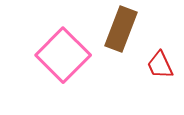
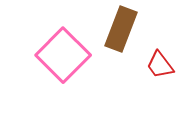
red trapezoid: rotated 12 degrees counterclockwise
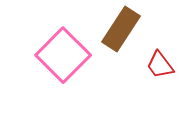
brown rectangle: rotated 12 degrees clockwise
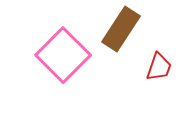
red trapezoid: moved 1 px left, 2 px down; rotated 124 degrees counterclockwise
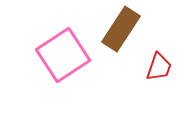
pink square: rotated 12 degrees clockwise
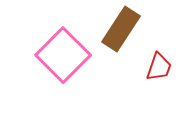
pink square: rotated 12 degrees counterclockwise
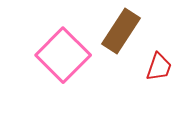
brown rectangle: moved 2 px down
